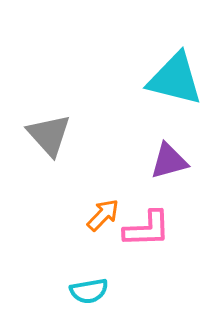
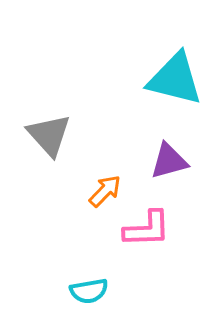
orange arrow: moved 2 px right, 24 px up
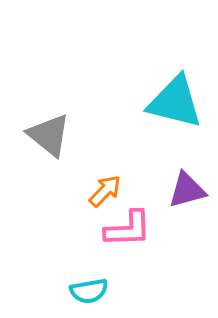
cyan triangle: moved 23 px down
gray triangle: rotated 9 degrees counterclockwise
purple triangle: moved 18 px right, 29 px down
pink L-shape: moved 19 px left
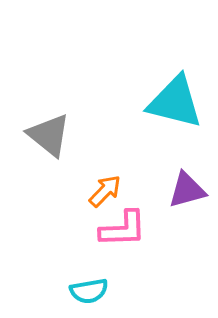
pink L-shape: moved 5 px left
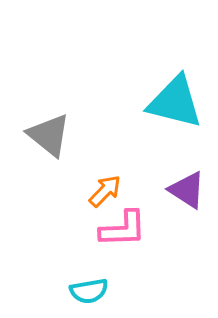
purple triangle: rotated 48 degrees clockwise
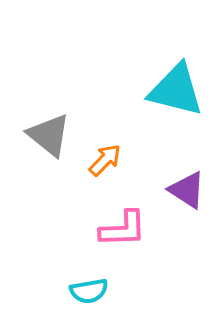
cyan triangle: moved 1 px right, 12 px up
orange arrow: moved 31 px up
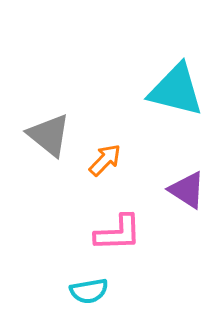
pink L-shape: moved 5 px left, 4 px down
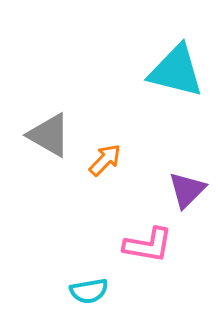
cyan triangle: moved 19 px up
gray triangle: rotated 9 degrees counterclockwise
purple triangle: rotated 42 degrees clockwise
pink L-shape: moved 30 px right, 12 px down; rotated 12 degrees clockwise
